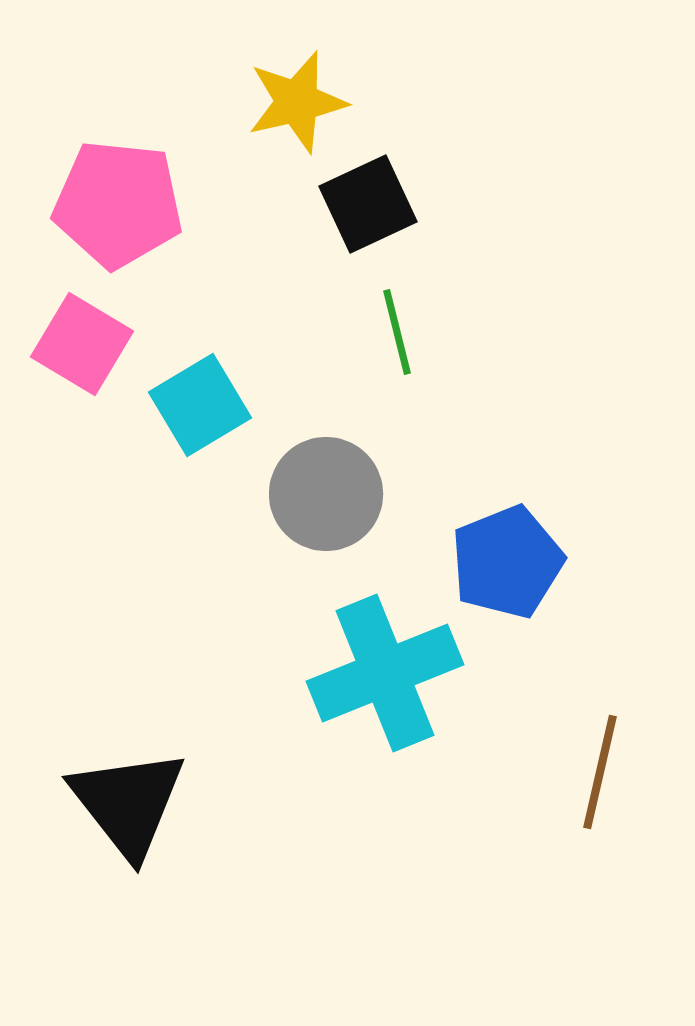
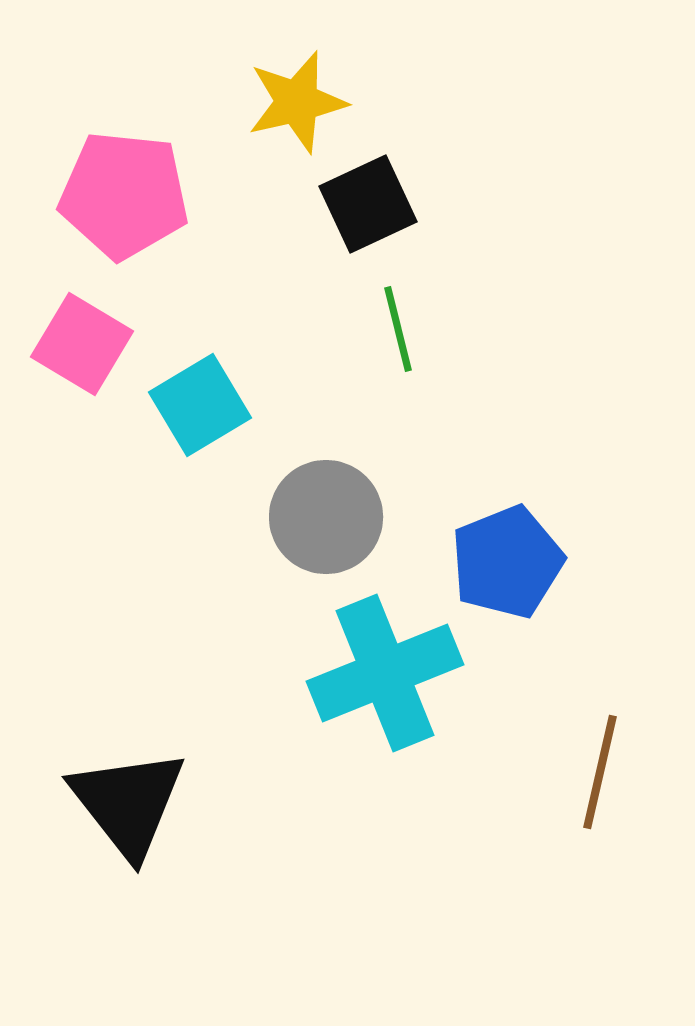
pink pentagon: moved 6 px right, 9 px up
green line: moved 1 px right, 3 px up
gray circle: moved 23 px down
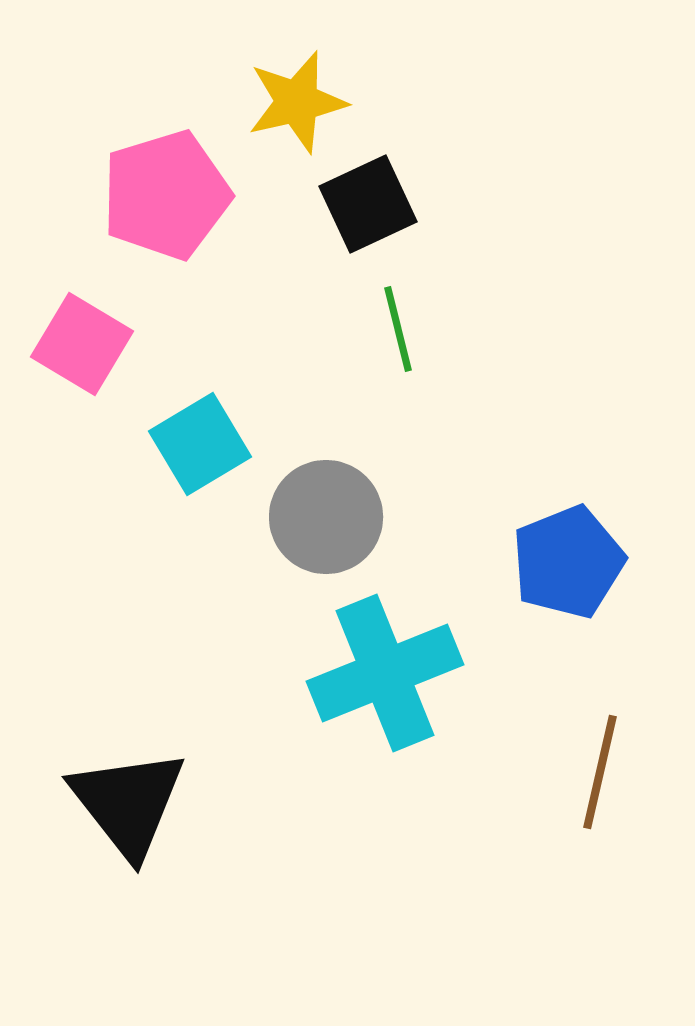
pink pentagon: moved 42 px right; rotated 23 degrees counterclockwise
cyan square: moved 39 px down
blue pentagon: moved 61 px right
